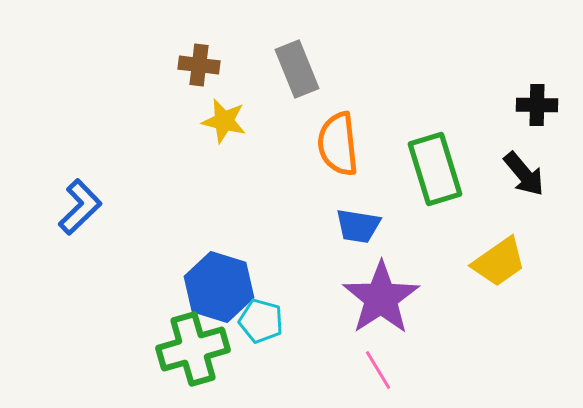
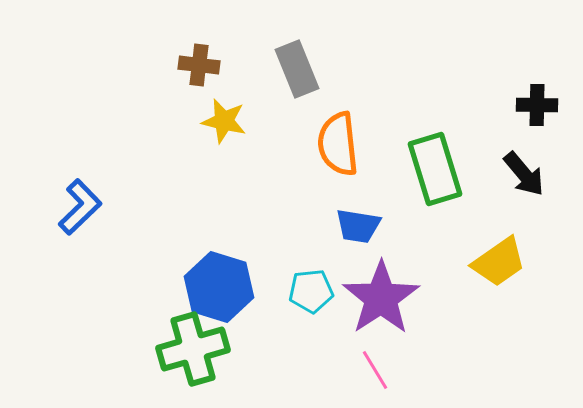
cyan pentagon: moved 50 px right, 30 px up; rotated 21 degrees counterclockwise
pink line: moved 3 px left
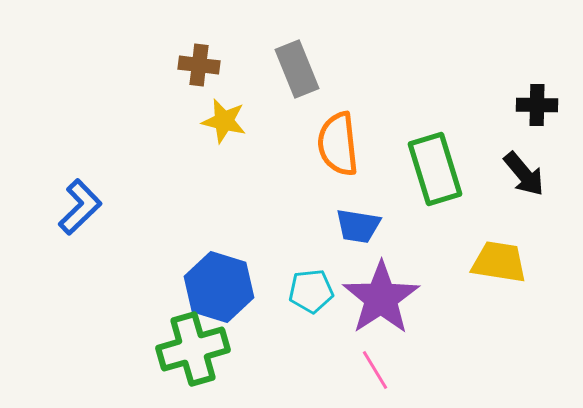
yellow trapezoid: rotated 136 degrees counterclockwise
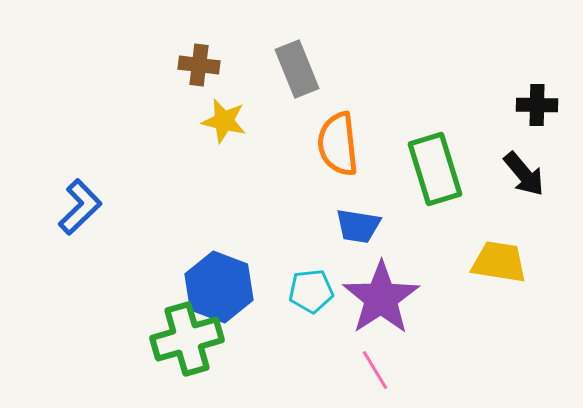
blue hexagon: rotated 4 degrees clockwise
green cross: moved 6 px left, 10 px up
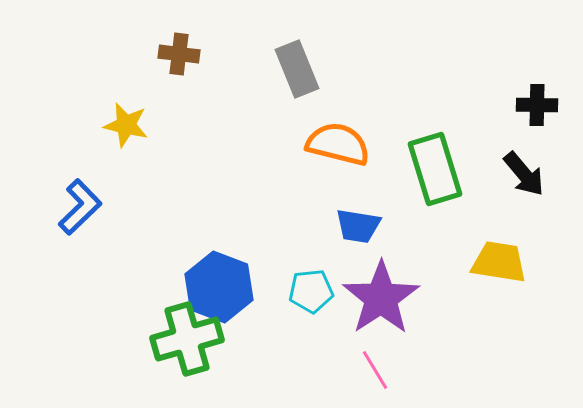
brown cross: moved 20 px left, 11 px up
yellow star: moved 98 px left, 4 px down
orange semicircle: rotated 110 degrees clockwise
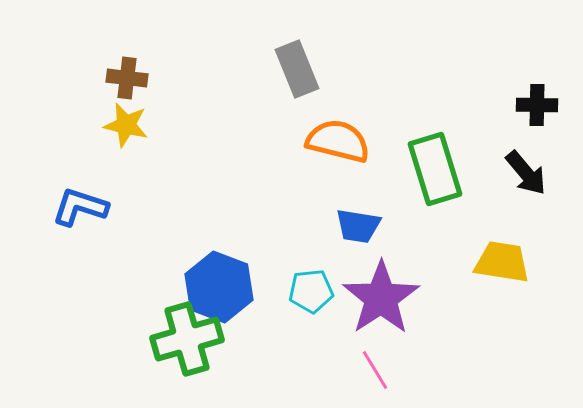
brown cross: moved 52 px left, 24 px down
orange semicircle: moved 3 px up
black arrow: moved 2 px right, 1 px up
blue L-shape: rotated 118 degrees counterclockwise
yellow trapezoid: moved 3 px right
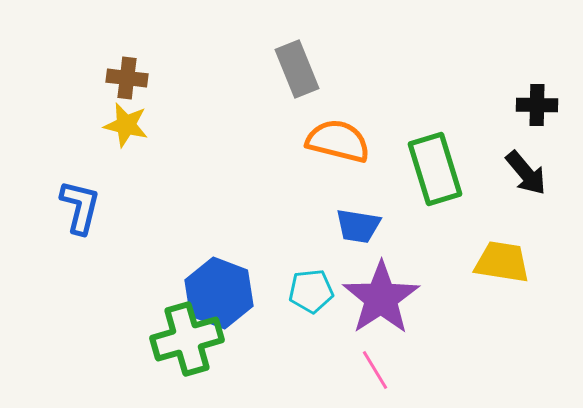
blue L-shape: rotated 86 degrees clockwise
blue hexagon: moved 6 px down
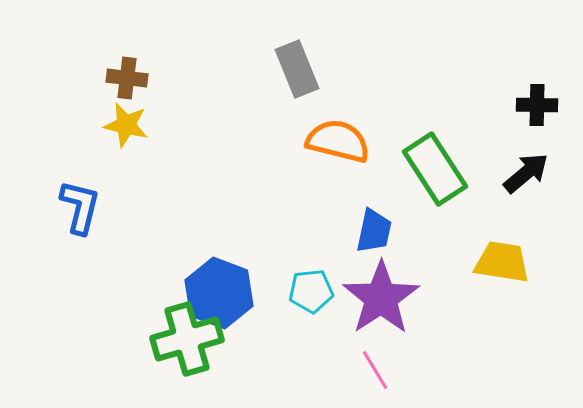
green rectangle: rotated 16 degrees counterclockwise
black arrow: rotated 90 degrees counterclockwise
blue trapezoid: moved 16 px right, 5 px down; rotated 87 degrees counterclockwise
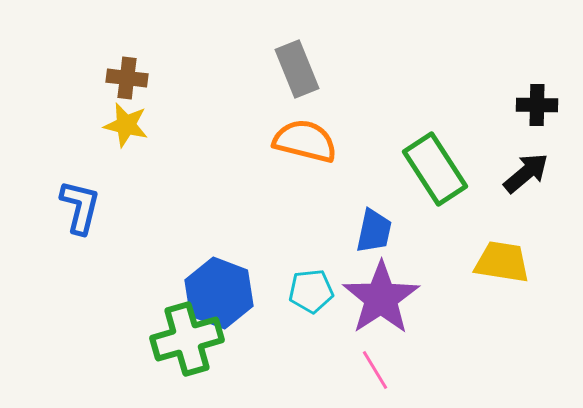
orange semicircle: moved 33 px left
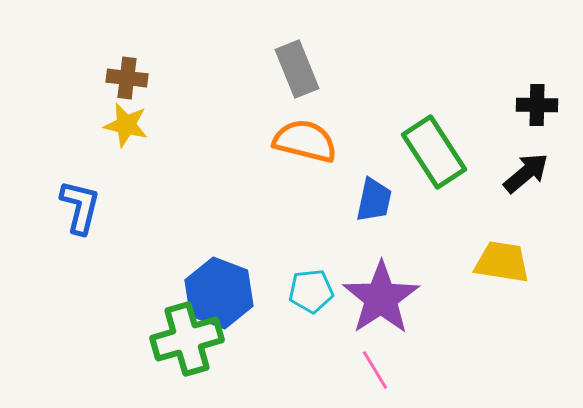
green rectangle: moved 1 px left, 17 px up
blue trapezoid: moved 31 px up
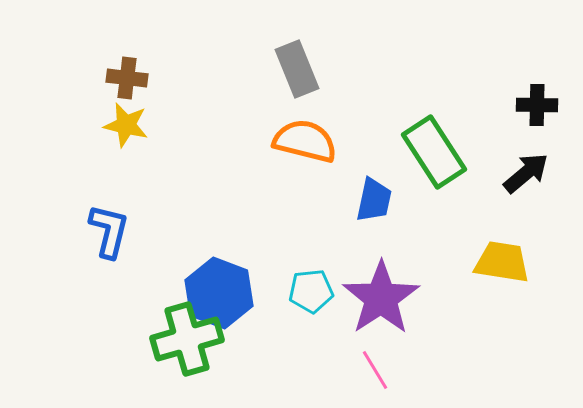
blue L-shape: moved 29 px right, 24 px down
